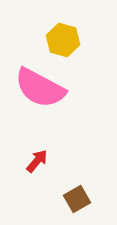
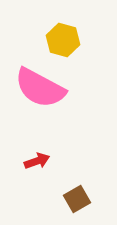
red arrow: rotated 30 degrees clockwise
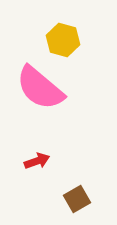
pink semicircle: rotated 12 degrees clockwise
